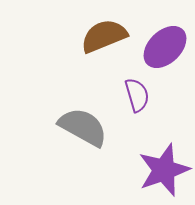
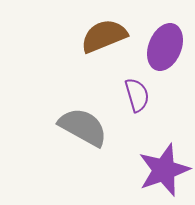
purple ellipse: rotated 24 degrees counterclockwise
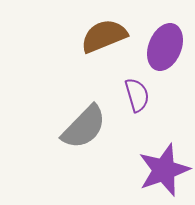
gray semicircle: moved 1 px right; rotated 105 degrees clockwise
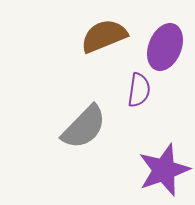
purple semicircle: moved 2 px right, 5 px up; rotated 24 degrees clockwise
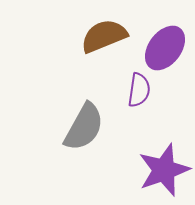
purple ellipse: moved 1 px down; rotated 15 degrees clockwise
gray semicircle: rotated 15 degrees counterclockwise
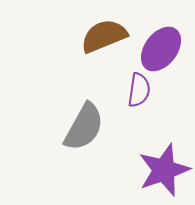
purple ellipse: moved 4 px left, 1 px down
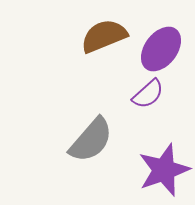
purple semicircle: moved 9 px right, 4 px down; rotated 40 degrees clockwise
gray semicircle: moved 7 px right, 13 px down; rotated 12 degrees clockwise
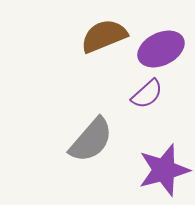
purple ellipse: rotated 27 degrees clockwise
purple semicircle: moved 1 px left
purple star: rotated 4 degrees clockwise
